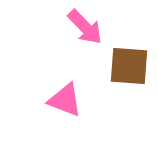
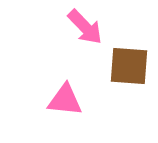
pink triangle: rotated 15 degrees counterclockwise
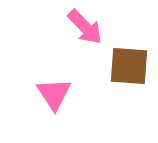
pink triangle: moved 11 px left, 6 px up; rotated 51 degrees clockwise
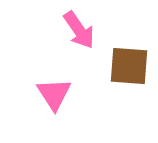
pink arrow: moved 6 px left, 3 px down; rotated 9 degrees clockwise
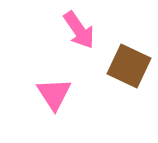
brown square: rotated 21 degrees clockwise
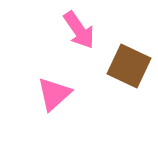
pink triangle: rotated 21 degrees clockwise
